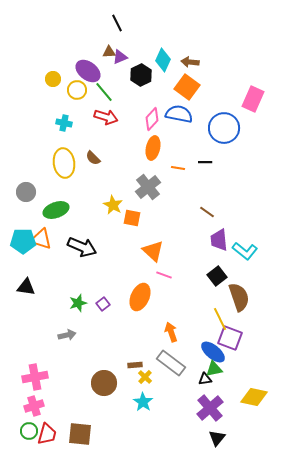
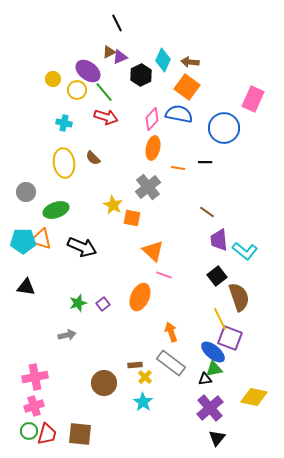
brown triangle at (109, 52): rotated 24 degrees counterclockwise
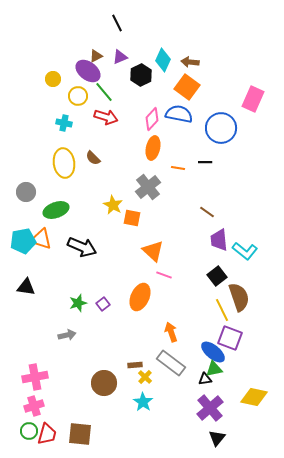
brown triangle at (109, 52): moved 13 px left, 4 px down
yellow circle at (77, 90): moved 1 px right, 6 px down
blue circle at (224, 128): moved 3 px left
cyan pentagon at (23, 241): rotated 10 degrees counterclockwise
yellow line at (220, 319): moved 2 px right, 9 px up
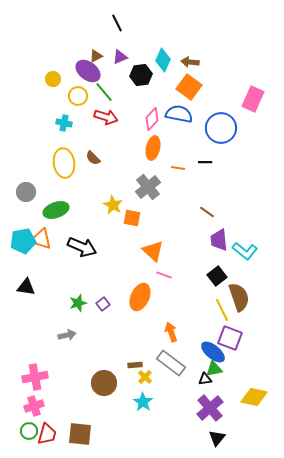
black hexagon at (141, 75): rotated 20 degrees clockwise
orange square at (187, 87): moved 2 px right
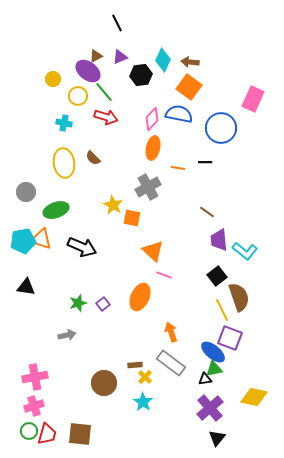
gray cross at (148, 187): rotated 10 degrees clockwise
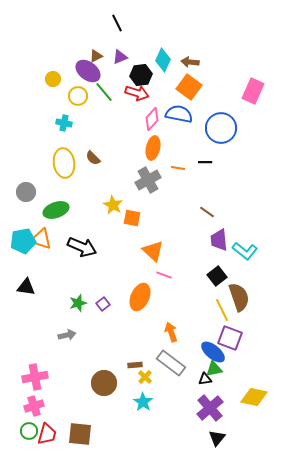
pink rectangle at (253, 99): moved 8 px up
red arrow at (106, 117): moved 31 px right, 24 px up
gray cross at (148, 187): moved 7 px up
